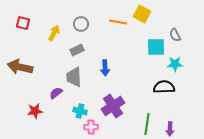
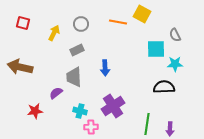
cyan square: moved 2 px down
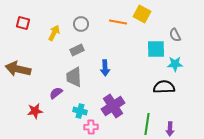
brown arrow: moved 2 px left, 2 px down
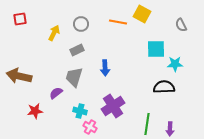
red square: moved 3 px left, 4 px up; rotated 24 degrees counterclockwise
gray semicircle: moved 6 px right, 10 px up
brown arrow: moved 1 px right, 7 px down
gray trapezoid: rotated 20 degrees clockwise
pink cross: moved 1 px left; rotated 32 degrees clockwise
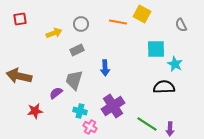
yellow arrow: rotated 42 degrees clockwise
cyan star: rotated 28 degrees clockwise
gray trapezoid: moved 3 px down
green line: rotated 65 degrees counterclockwise
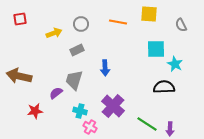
yellow square: moved 7 px right; rotated 24 degrees counterclockwise
purple cross: rotated 15 degrees counterclockwise
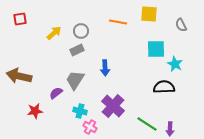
gray circle: moved 7 px down
yellow arrow: rotated 21 degrees counterclockwise
gray trapezoid: moved 1 px right; rotated 15 degrees clockwise
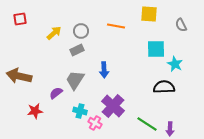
orange line: moved 2 px left, 4 px down
blue arrow: moved 1 px left, 2 px down
pink cross: moved 5 px right, 4 px up
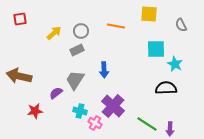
black semicircle: moved 2 px right, 1 px down
